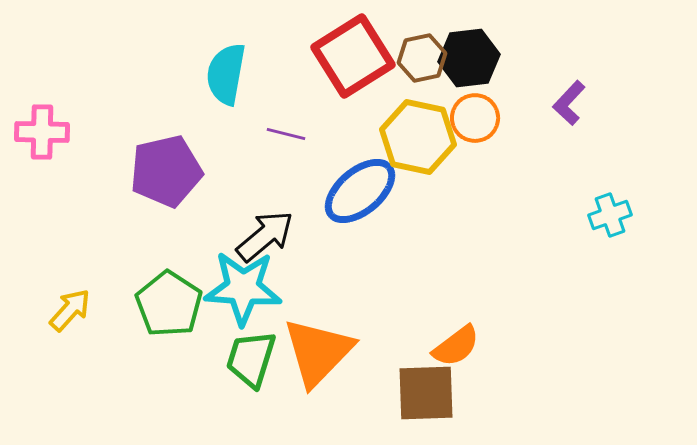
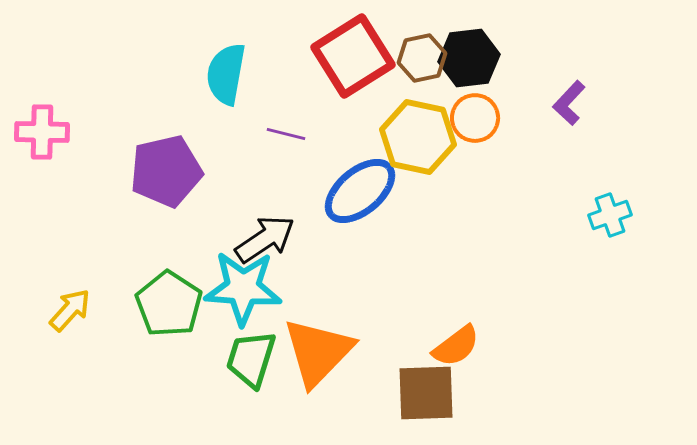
black arrow: moved 3 px down; rotated 6 degrees clockwise
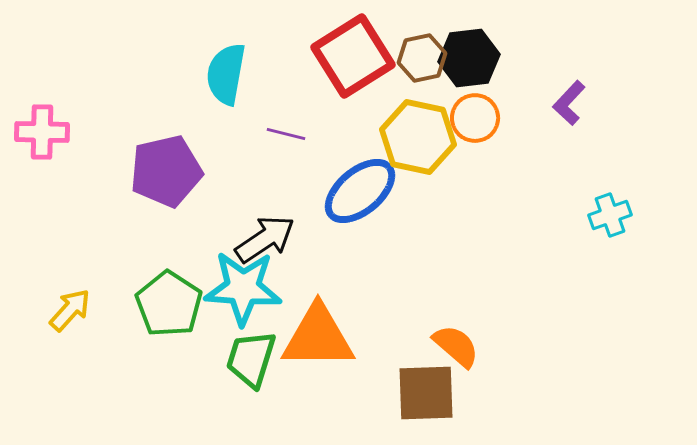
orange semicircle: rotated 102 degrees counterclockwise
orange triangle: moved 15 px up; rotated 46 degrees clockwise
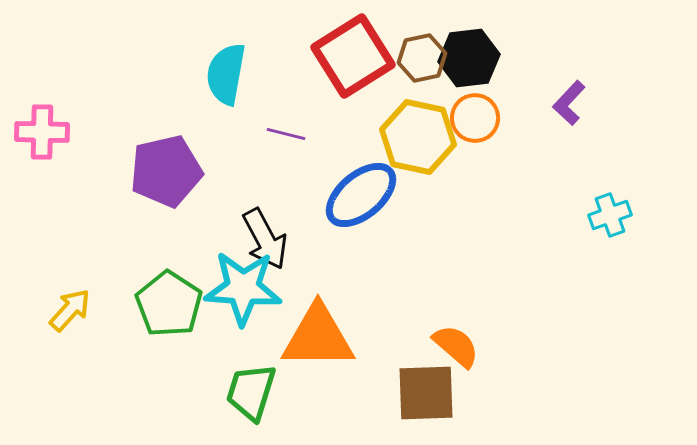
blue ellipse: moved 1 px right, 4 px down
black arrow: rotated 96 degrees clockwise
green trapezoid: moved 33 px down
